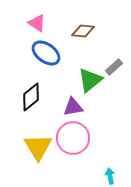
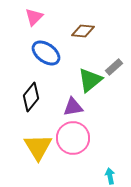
pink triangle: moved 3 px left, 6 px up; rotated 42 degrees clockwise
black diamond: rotated 12 degrees counterclockwise
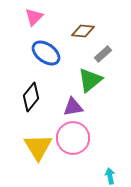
gray rectangle: moved 11 px left, 13 px up
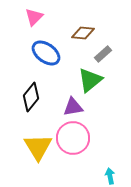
brown diamond: moved 2 px down
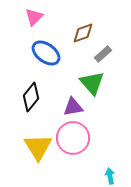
brown diamond: rotated 25 degrees counterclockwise
green triangle: moved 2 px right, 3 px down; rotated 32 degrees counterclockwise
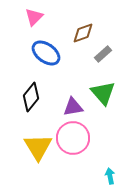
green triangle: moved 11 px right, 10 px down
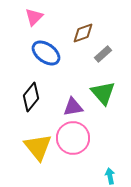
yellow triangle: rotated 8 degrees counterclockwise
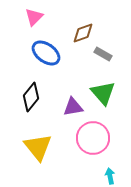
gray rectangle: rotated 72 degrees clockwise
pink circle: moved 20 px right
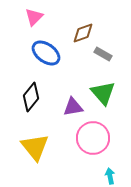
yellow triangle: moved 3 px left
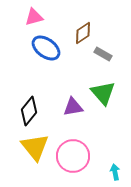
pink triangle: rotated 30 degrees clockwise
brown diamond: rotated 15 degrees counterclockwise
blue ellipse: moved 5 px up
black diamond: moved 2 px left, 14 px down
pink circle: moved 20 px left, 18 px down
cyan arrow: moved 5 px right, 4 px up
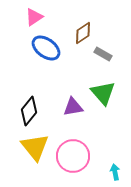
pink triangle: rotated 18 degrees counterclockwise
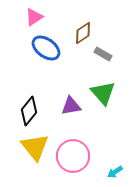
purple triangle: moved 2 px left, 1 px up
cyan arrow: rotated 112 degrees counterclockwise
